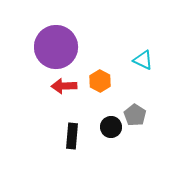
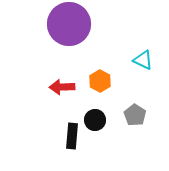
purple circle: moved 13 px right, 23 px up
red arrow: moved 2 px left, 1 px down
black circle: moved 16 px left, 7 px up
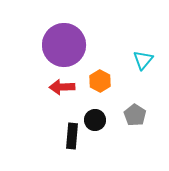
purple circle: moved 5 px left, 21 px down
cyan triangle: rotated 45 degrees clockwise
